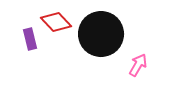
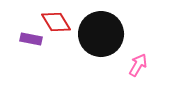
red diamond: rotated 12 degrees clockwise
purple rectangle: moved 1 px right; rotated 65 degrees counterclockwise
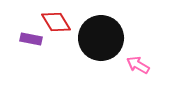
black circle: moved 4 px down
pink arrow: rotated 90 degrees counterclockwise
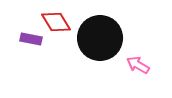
black circle: moved 1 px left
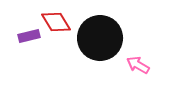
purple rectangle: moved 2 px left, 3 px up; rotated 25 degrees counterclockwise
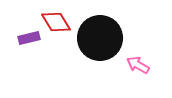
purple rectangle: moved 2 px down
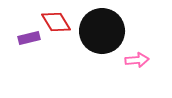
black circle: moved 2 px right, 7 px up
pink arrow: moved 1 px left, 5 px up; rotated 145 degrees clockwise
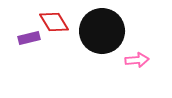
red diamond: moved 2 px left
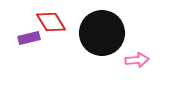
red diamond: moved 3 px left
black circle: moved 2 px down
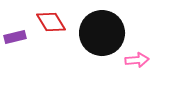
purple rectangle: moved 14 px left, 1 px up
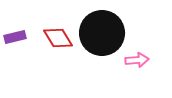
red diamond: moved 7 px right, 16 px down
